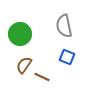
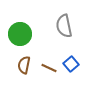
blue square: moved 4 px right, 7 px down; rotated 28 degrees clockwise
brown semicircle: rotated 24 degrees counterclockwise
brown line: moved 7 px right, 9 px up
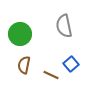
brown line: moved 2 px right, 7 px down
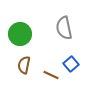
gray semicircle: moved 2 px down
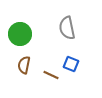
gray semicircle: moved 3 px right
blue square: rotated 28 degrees counterclockwise
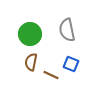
gray semicircle: moved 2 px down
green circle: moved 10 px right
brown semicircle: moved 7 px right, 3 px up
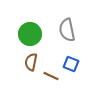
brown line: moved 1 px down
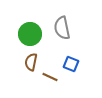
gray semicircle: moved 5 px left, 2 px up
brown line: moved 1 px left, 1 px down
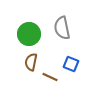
green circle: moved 1 px left
